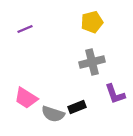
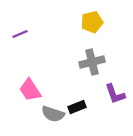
purple line: moved 5 px left, 5 px down
pink trapezoid: moved 4 px right, 8 px up; rotated 25 degrees clockwise
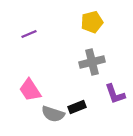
purple line: moved 9 px right
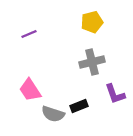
black rectangle: moved 2 px right, 1 px up
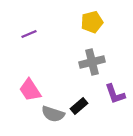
black rectangle: rotated 18 degrees counterclockwise
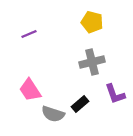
yellow pentagon: rotated 30 degrees clockwise
black rectangle: moved 1 px right, 2 px up
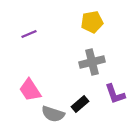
yellow pentagon: rotated 25 degrees counterclockwise
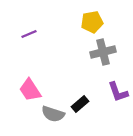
gray cross: moved 11 px right, 10 px up
purple L-shape: moved 3 px right, 2 px up
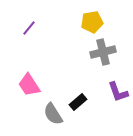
purple line: moved 6 px up; rotated 28 degrees counterclockwise
pink trapezoid: moved 1 px left, 5 px up
black rectangle: moved 2 px left, 2 px up
gray semicircle: rotated 40 degrees clockwise
